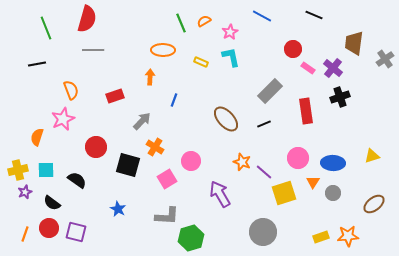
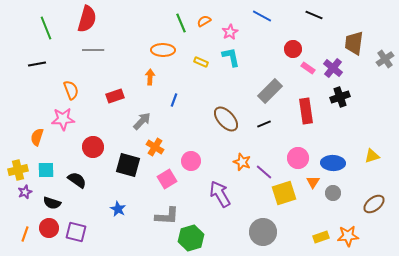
pink star at (63, 119): rotated 20 degrees clockwise
red circle at (96, 147): moved 3 px left
black semicircle at (52, 203): rotated 18 degrees counterclockwise
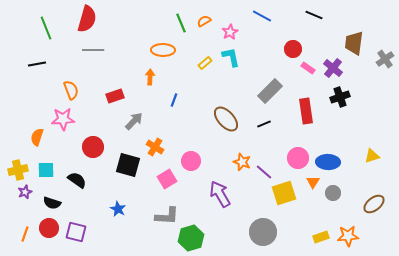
yellow rectangle at (201, 62): moved 4 px right, 1 px down; rotated 64 degrees counterclockwise
gray arrow at (142, 121): moved 8 px left
blue ellipse at (333, 163): moved 5 px left, 1 px up
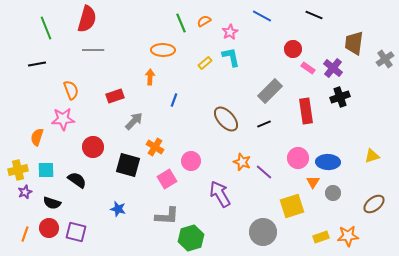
yellow square at (284, 193): moved 8 px right, 13 px down
blue star at (118, 209): rotated 14 degrees counterclockwise
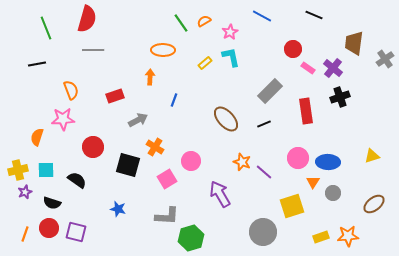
green line at (181, 23): rotated 12 degrees counterclockwise
gray arrow at (134, 121): moved 4 px right, 1 px up; rotated 18 degrees clockwise
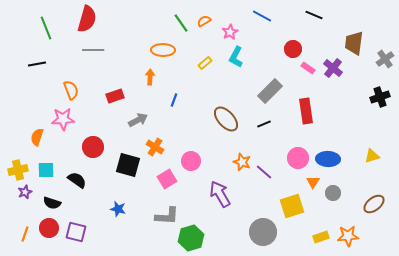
cyan L-shape at (231, 57): moved 5 px right; rotated 140 degrees counterclockwise
black cross at (340, 97): moved 40 px right
blue ellipse at (328, 162): moved 3 px up
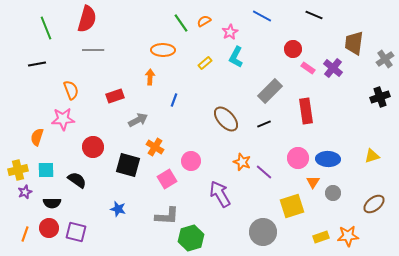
black semicircle at (52, 203): rotated 18 degrees counterclockwise
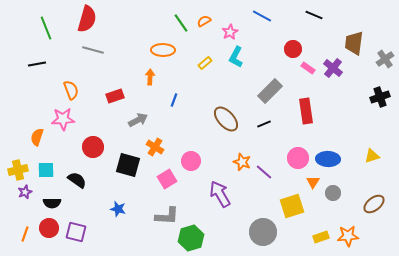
gray line at (93, 50): rotated 15 degrees clockwise
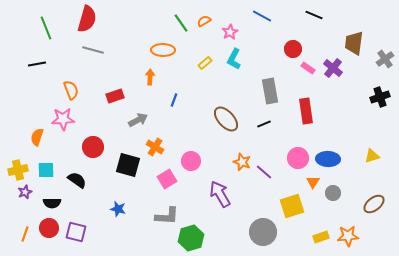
cyan L-shape at (236, 57): moved 2 px left, 2 px down
gray rectangle at (270, 91): rotated 55 degrees counterclockwise
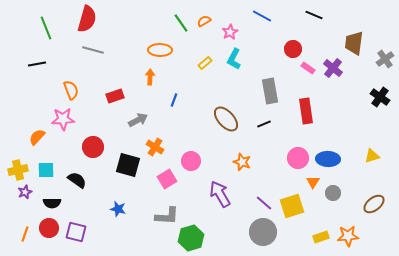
orange ellipse at (163, 50): moved 3 px left
black cross at (380, 97): rotated 36 degrees counterclockwise
orange semicircle at (37, 137): rotated 24 degrees clockwise
purple line at (264, 172): moved 31 px down
